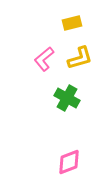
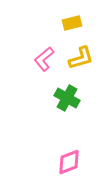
yellow L-shape: moved 1 px right
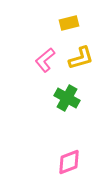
yellow rectangle: moved 3 px left
pink L-shape: moved 1 px right, 1 px down
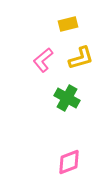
yellow rectangle: moved 1 px left, 1 px down
pink L-shape: moved 2 px left
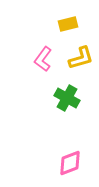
pink L-shape: moved 1 px up; rotated 15 degrees counterclockwise
pink diamond: moved 1 px right, 1 px down
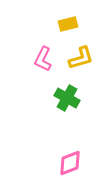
pink L-shape: rotated 10 degrees counterclockwise
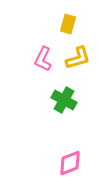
yellow rectangle: rotated 60 degrees counterclockwise
yellow L-shape: moved 3 px left
green cross: moved 3 px left, 2 px down
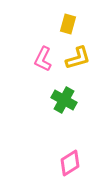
pink diamond: rotated 12 degrees counterclockwise
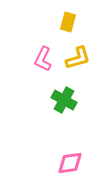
yellow rectangle: moved 2 px up
pink diamond: rotated 24 degrees clockwise
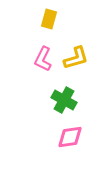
yellow rectangle: moved 19 px left, 3 px up
yellow L-shape: moved 2 px left
pink diamond: moved 26 px up
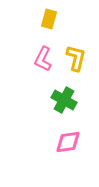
yellow L-shape: rotated 60 degrees counterclockwise
pink diamond: moved 2 px left, 5 px down
